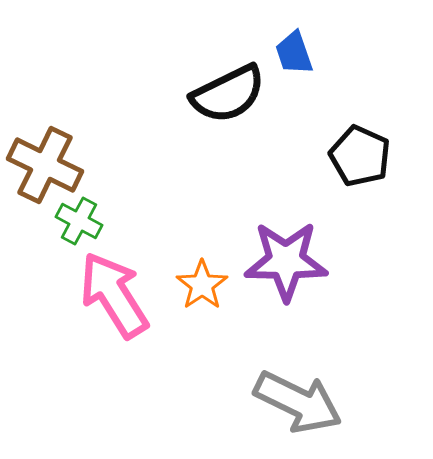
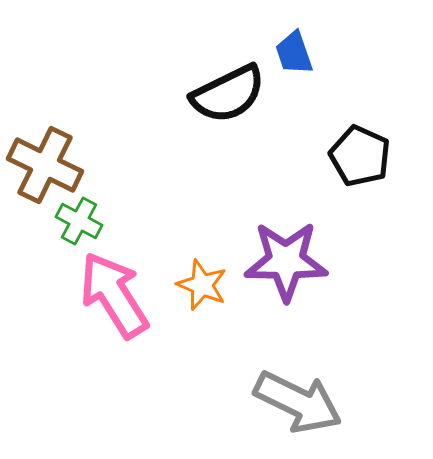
orange star: rotated 15 degrees counterclockwise
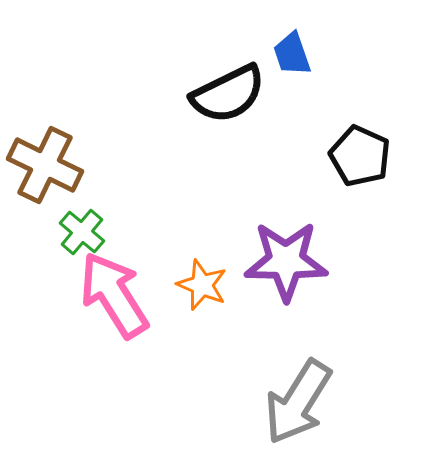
blue trapezoid: moved 2 px left, 1 px down
green cross: moved 3 px right, 11 px down; rotated 12 degrees clockwise
gray arrow: rotated 96 degrees clockwise
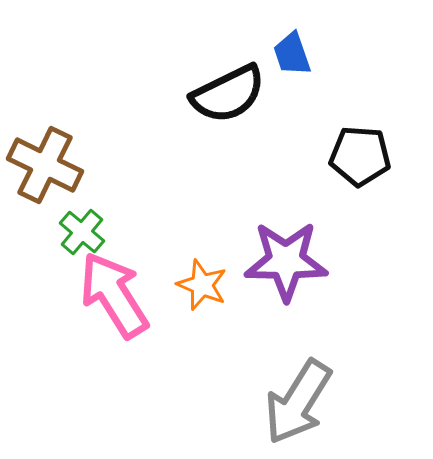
black pentagon: rotated 20 degrees counterclockwise
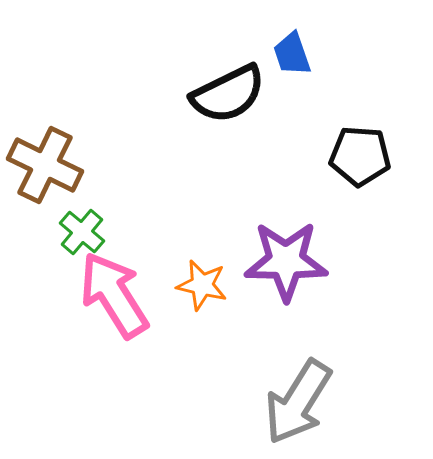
orange star: rotated 9 degrees counterclockwise
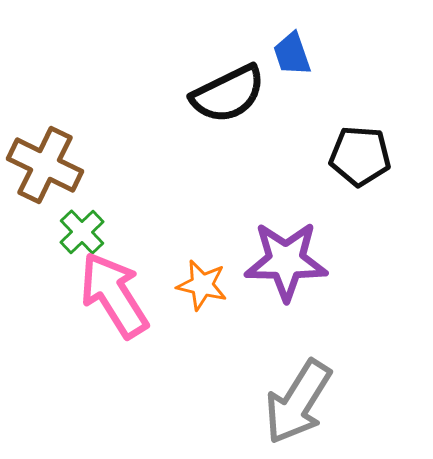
green cross: rotated 6 degrees clockwise
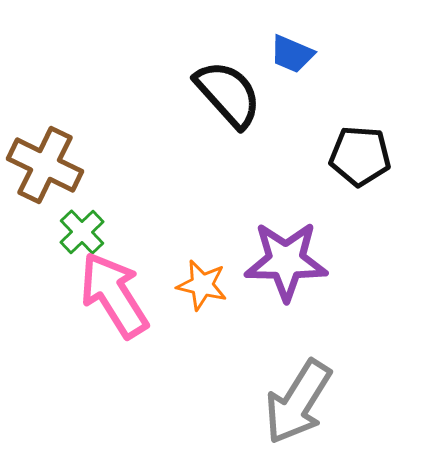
blue trapezoid: rotated 48 degrees counterclockwise
black semicircle: rotated 106 degrees counterclockwise
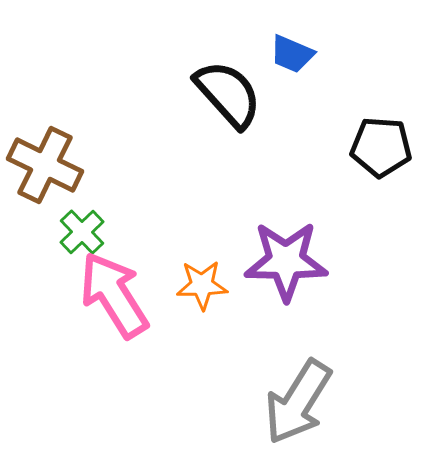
black pentagon: moved 21 px right, 9 px up
orange star: rotated 15 degrees counterclockwise
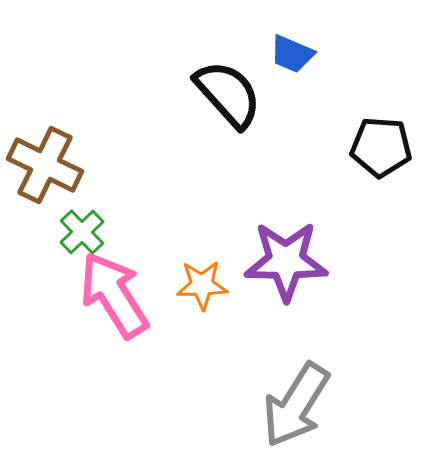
gray arrow: moved 2 px left, 3 px down
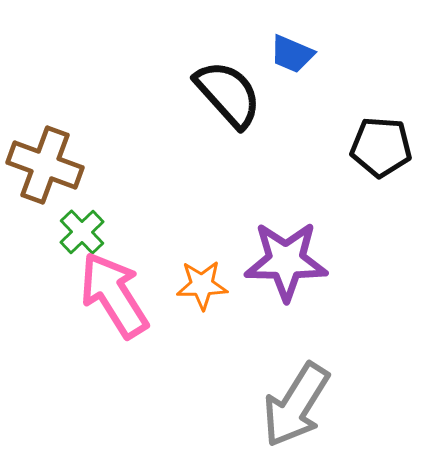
brown cross: rotated 6 degrees counterclockwise
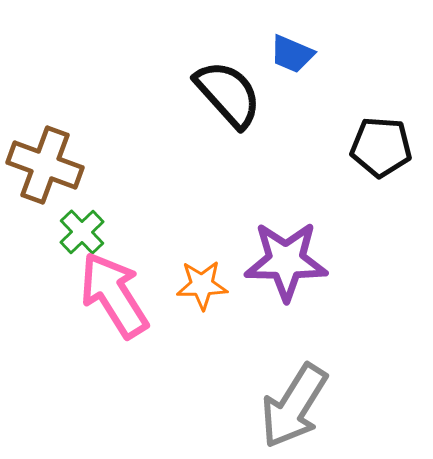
gray arrow: moved 2 px left, 1 px down
